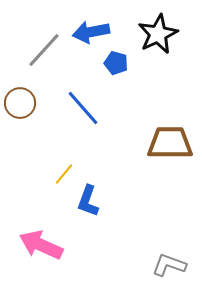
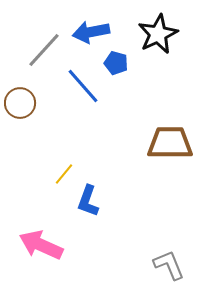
blue line: moved 22 px up
gray L-shape: rotated 48 degrees clockwise
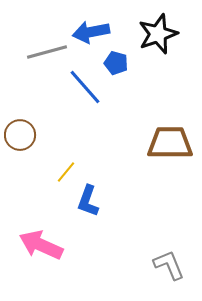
black star: rotated 6 degrees clockwise
gray line: moved 3 px right, 2 px down; rotated 33 degrees clockwise
blue line: moved 2 px right, 1 px down
brown circle: moved 32 px down
yellow line: moved 2 px right, 2 px up
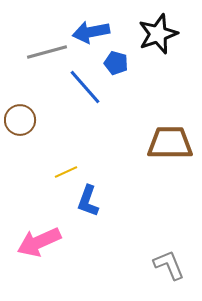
brown circle: moved 15 px up
yellow line: rotated 25 degrees clockwise
pink arrow: moved 2 px left, 3 px up; rotated 48 degrees counterclockwise
